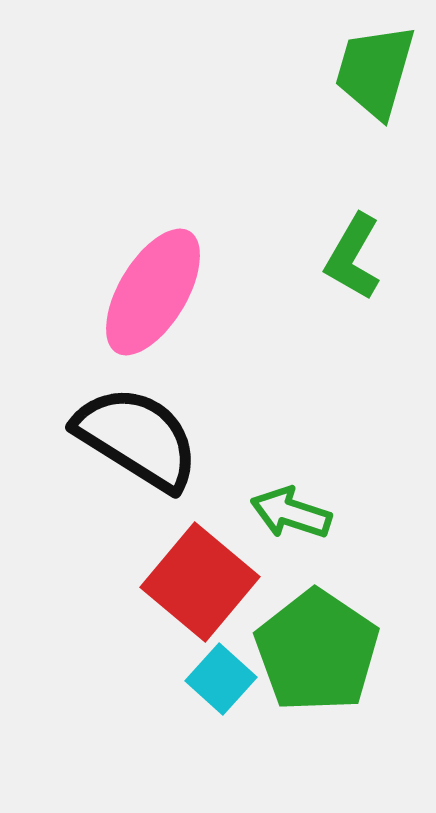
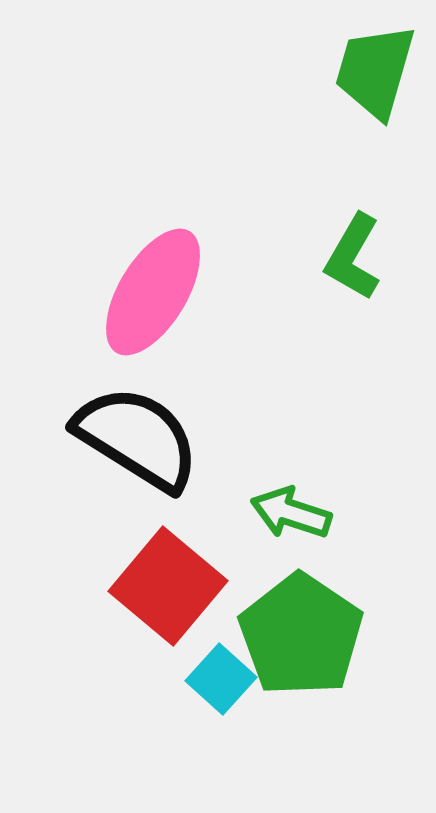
red square: moved 32 px left, 4 px down
green pentagon: moved 16 px left, 16 px up
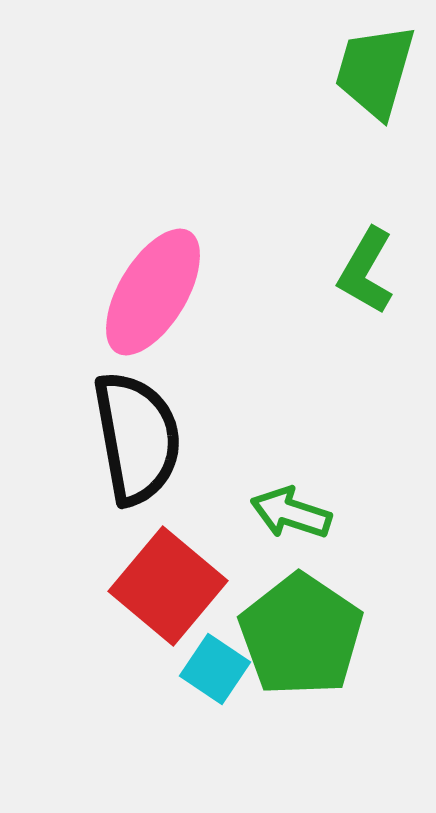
green L-shape: moved 13 px right, 14 px down
black semicircle: rotated 48 degrees clockwise
cyan square: moved 6 px left, 10 px up; rotated 8 degrees counterclockwise
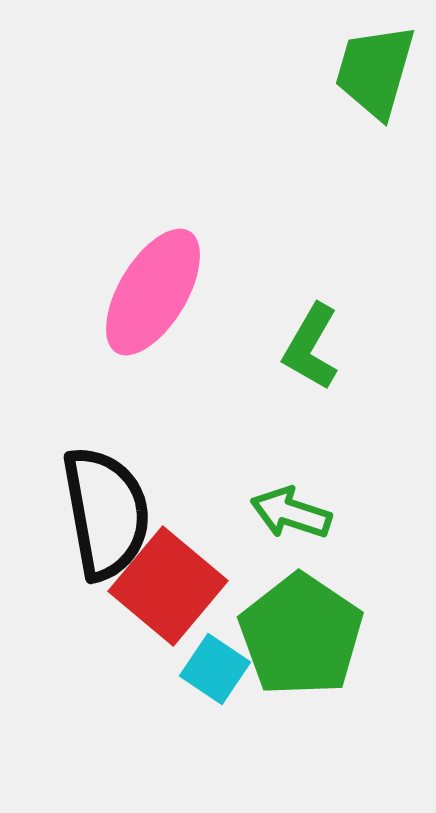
green L-shape: moved 55 px left, 76 px down
black semicircle: moved 31 px left, 75 px down
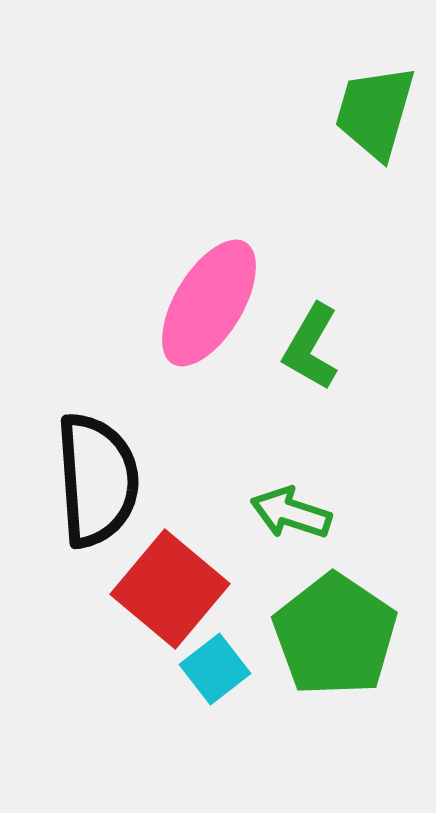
green trapezoid: moved 41 px down
pink ellipse: moved 56 px right, 11 px down
black semicircle: moved 9 px left, 33 px up; rotated 6 degrees clockwise
red square: moved 2 px right, 3 px down
green pentagon: moved 34 px right
cyan square: rotated 18 degrees clockwise
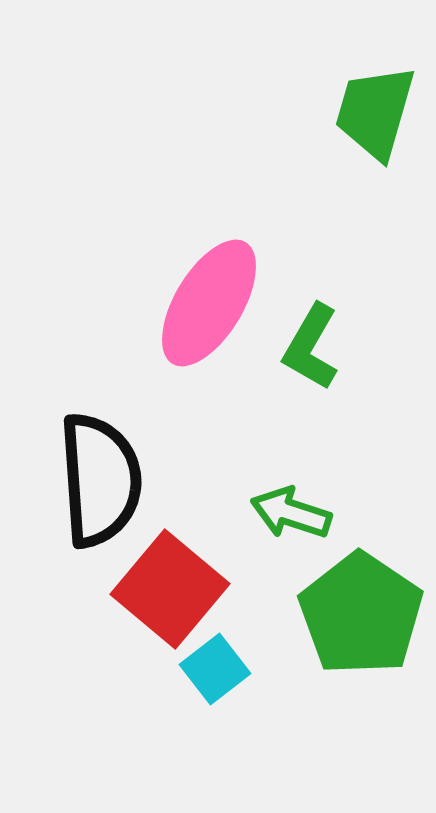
black semicircle: moved 3 px right
green pentagon: moved 26 px right, 21 px up
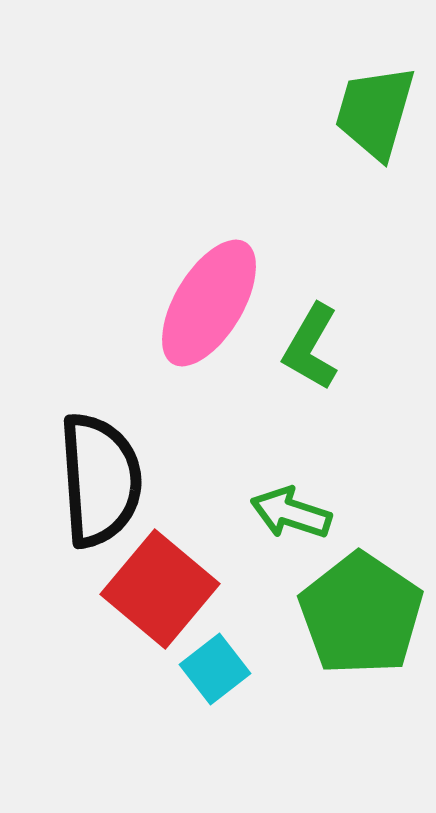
red square: moved 10 px left
